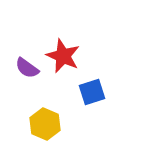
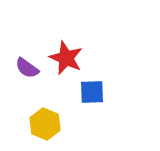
red star: moved 3 px right, 2 px down
blue square: rotated 16 degrees clockwise
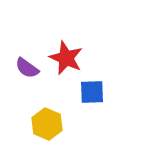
yellow hexagon: moved 2 px right
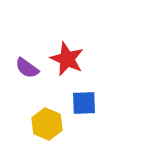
red star: moved 1 px right, 1 px down
blue square: moved 8 px left, 11 px down
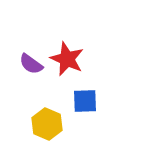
purple semicircle: moved 4 px right, 4 px up
blue square: moved 1 px right, 2 px up
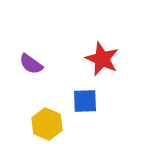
red star: moved 35 px right
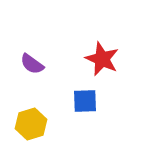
purple semicircle: moved 1 px right
yellow hexagon: moved 16 px left; rotated 20 degrees clockwise
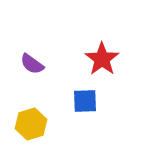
red star: rotated 12 degrees clockwise
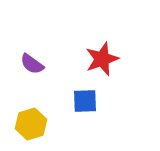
red star: rotated 16 degrees clockwise
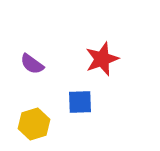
blue square: moved 5 px left, 1 px down
yellow hexagon: moved 3 px right
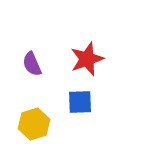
red star: moved 15 px left
purple semicircle: rotated 30 degrees clockwise
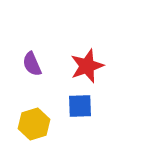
red star: moved 7 px down
blue square: moved 4 px down
